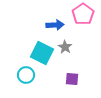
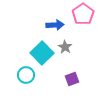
cyan square: rotated 20 degrees clockwise
purple square: rotated 24 degrees counterclockwise
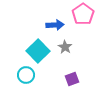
cyan square: moved 4 px left, 2 px up
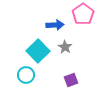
purple square: moved 1 px left, 1 px down
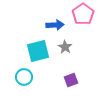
cyan square: rotated 30 degrees clockwise
cyan circle: moved 2 px left, 2 px down
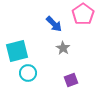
blue arrow: moved 1 px left, 1 px up; rotated 48 degrees clockwise
gray star: moved 2 px left, 1 px down
cyan square: moved 21 px left
cyan circle: moved 4 px right, 4 px up
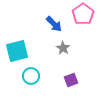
cyan circle: moved 3 px right, 3 px down
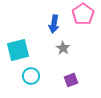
blue arrow: rotated 54 degrees clockwise
cyan square: moved 1 px right, 1 px up
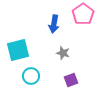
gray star: moved 5 px down; rotated 16 degrees counterclockwise
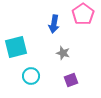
cyan square: moved 2 px left, 3 px up
